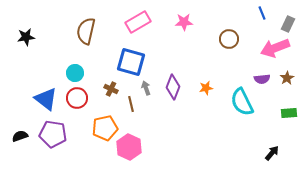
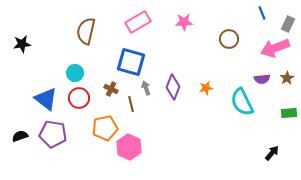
black star: moved 4 px left, 7 px down
red circle: moved 2 px right
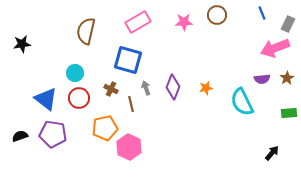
brown circle: moved 12 px left, 24 px up
blue square: moved 3 px left, 2 px up
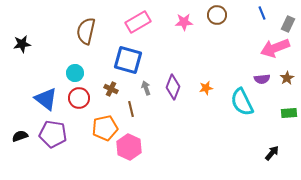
brown line: moved 5 px down
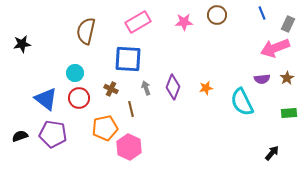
blue square: moved 1 px up; rotated 12 degrees counterclockwise
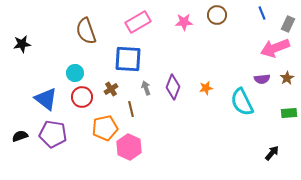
brown semicircle: rotated 32 degrees counterclockwise
brown cross: rotated 32 degrees clockwise
red circle: moved 3 px right, 1 px up
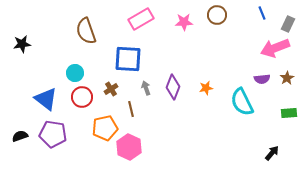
pink rectangle: moved 3 px right, 3 px up
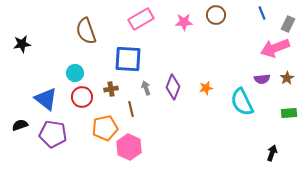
brown circle: moved 1 px left
brown cross: rotated 24 degrees clockwise
black semicircle: moved 11 px up
black arrow: rotated 21 degrees counterclockwise
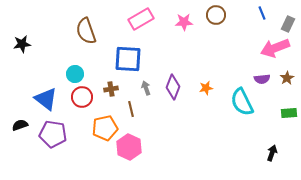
cyan circle: moved 1 px down
